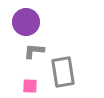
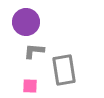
gray rectangle: moved 1 px right, 2 px up
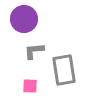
purple circle: moved 2 px left, 3 px up
gray L-shape: rotated 10 degrees counterclockwise
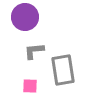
purple circle: moved 1 px right, 2 px up
gray rectangle: moved 1 px left
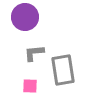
gray L-shape: moved 2 px down
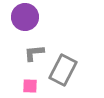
gray rectangle: rotated 36 degrees clockwise
